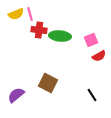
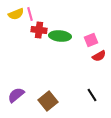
brown square: moved 18 px down; rotated 24 degrees clockwise
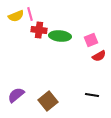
yellow semicircle: moved 2 px down
black line: rotated 48 degrees counterclockwise
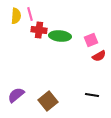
yellow semicircle: rotated 63 degrees counterclockwise
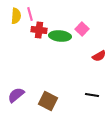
pink square: moved 9 px left, 11 px up; rotated 24 degrees counterclockwise
brown square: rotated 24 degrees counterclockwise
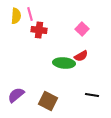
green ellipse: moved 4 px right, 27 px down
red semicircle: moved 18 px left
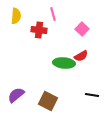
pink line: moved 23 px right
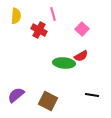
red cross: rotated 21 degrees clockwise
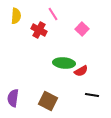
pink line: rotated 16 degrees counterclockwise
red semicircle: moved 15 px down
purple semicircle: moved 3 px left, 3 px down; rotated 42 degrees counterclockwise
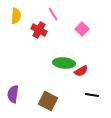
purple semicircle: moved 4 px up
